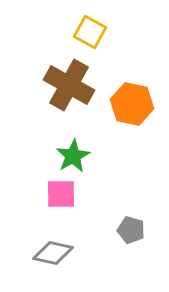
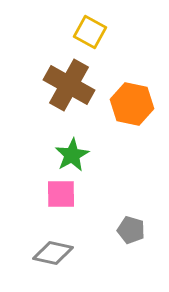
green star: moved 1 px left, 1 px up
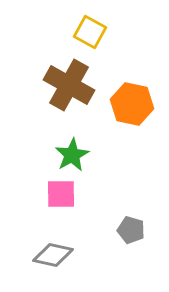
gray diamond: moved 2 px down
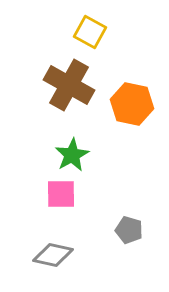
gray pentagon: moved 2 px left
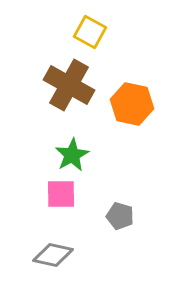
gray pentagon: moved 9 px left, 14 px up
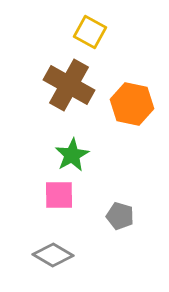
pink square: moved 2 px left, 1 px down
gray diamond: rotated 18 degrees clockwise
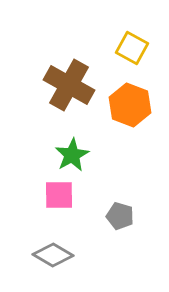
yellow square: moved 42 px right, 16 px down
orange hexagon: moved 2 px left, 1 px down; rotated 9 degrees clockwise
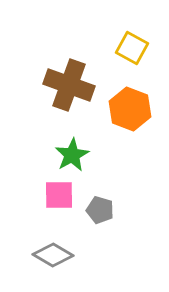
brown cross: rotated 9 degrees counterclockwise
orange hexagon: moved 4 px down
gray pentagon: moved 20 px left, 6 px up
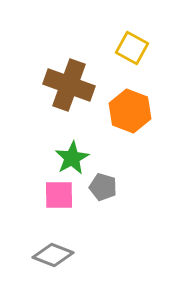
orange hexagon: moved 2 px down
green star: moved 3 px down
gray pentagon: moved 3 px right, 23 px up
gray diamond: rotated 9 degrees counterclockwise
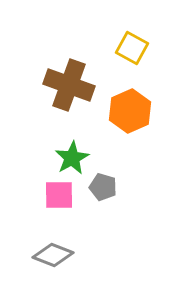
orange hexagon: rotated 15 degrees clockwise
